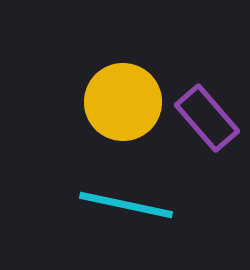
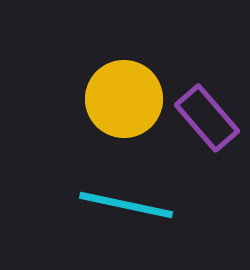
yellow circle: moved 1 px right, 3 px up
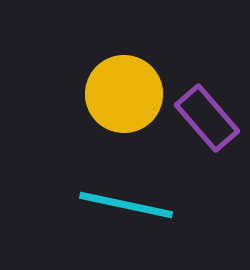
yellow circle: moved 5 px up
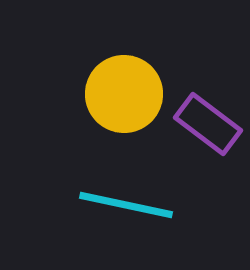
purple rectangle: moved 1 px right, 6 px down; rotated 12 degrees counterclockwise
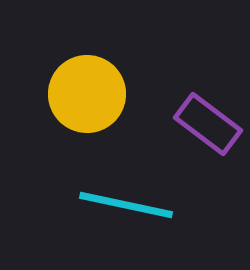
yellow circle: moved 37 px left
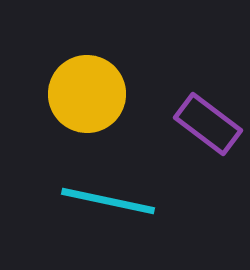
cyan line: moved 18 px left, 4 px up
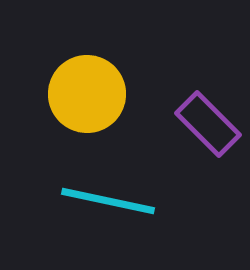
purple rectangle: rotated 8 degrees clockwise
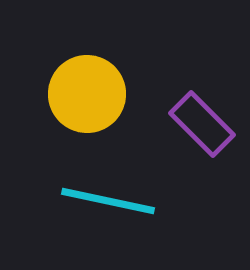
purple rectangle: moved 6 px left
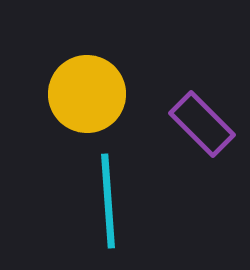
cyan line: rotated 74 degrees clockwise
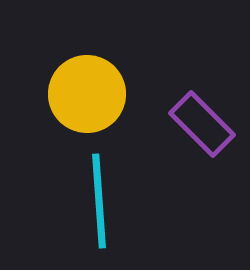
cyan line: moved 9 px left
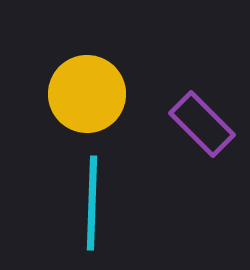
cyan line: moved 7 px left, 2 px down; rotated 6 degrees clockwise
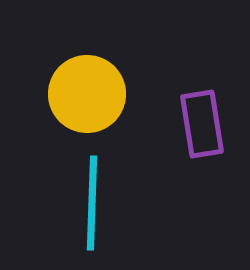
purple rectangle: rotated 36 degrees clockwise
